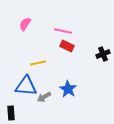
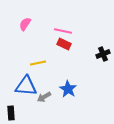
red rectangle: moved 3 px left, 2 px up
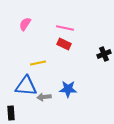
pink line: moved 2 px right, 3 px up
black cross: moved 1 px right
blue star: rotated 30 degrees counterclockwise
gray arrow: rotated 24 degrees clockwise
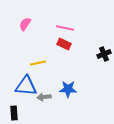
black rectangle: moved 3 px right
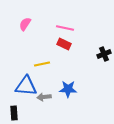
yellow line: moved 4 px right, 1 px down
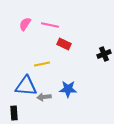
pink line: moved 15 px left, 3 px up
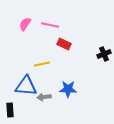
black rectangle: moved 4 px left, 3 px up
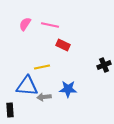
red rectangle: moved 1 px left, 1 px down
black cross: moved 11 px down
yellow line: moved 3 px down
blue triangle: moved 1 px right
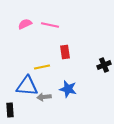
pink semicircle: rotated 32 degrees clockwise
red rectangle: moved 2 px right, 7 px down; rotated 56 degrees clockwise
blue star: rotated 12 degrees clockwise
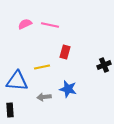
red rectangle: rotated 24 degrees clockwise
blue triangle: moved 10 px left, 5 px up
